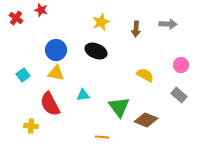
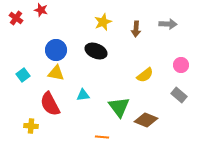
yellow star: moved 2 px right
yellow semicircle: rotated 114 degrees clockwise
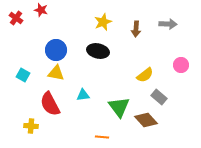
black ellipse: moved 2 px right; rotated 10 degrees counterclockwise
cyan square: rotated 24 degrees counterclockwise
gray rectangle: moved 20 px left, 2 px down
brown diamond: rotated 25 degrees clockwise
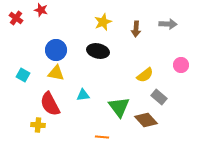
yellow cross: moved 7 px right, 1 px up
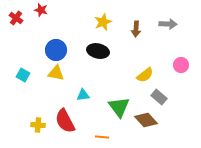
red semicircle: moved 15 px right, 17 px down
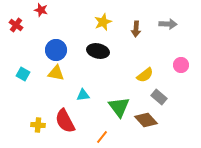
red cross: moved 7 px down
cyan square: moved 1 px up
orange line: rotated 56 degrees counterclockwise
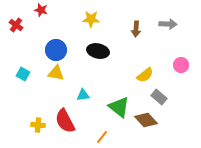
yellow star: moved 12 px left, 3 px up; rotated 24 degrees clockwise
green triangle: rotated 15 degrees counterclockwise
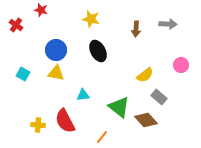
yellow star: rotated 12 degrees clockwise
black ellipse: rotated 50 degrees clockwise
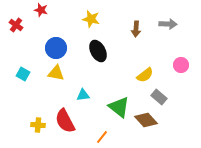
blue circle: moved 2 px up
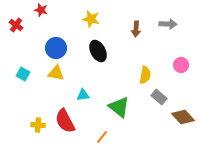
yellow semicircle: rotated 42 degrees counterclockwise
brown diamond: moved 37 px right, 3 px up
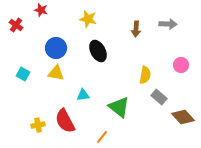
yellow star: moved 3 px left
yellow cross: rotated 16 degrees counterclockwise
